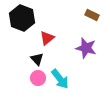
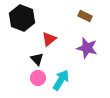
brown rectangle: moved 7 px left, 1 px down
red triangle: moved 2 px right, 1 px down
purple star: moved 1 px right
cyan arrow: moved 1 px right, 1 px down; rotated 110 degrees counterclockwise
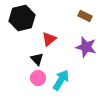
black hexagon: rotated 25 degrees clockwise
purple star: moved 1 px left, 1 px up
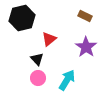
purple star: rotated 20 degrees clockwise
cyan arrow: moved 6 px right
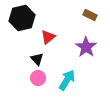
brown rectangle: moved 5 px right, 1 px up
red triangle: moved 1 px left, 2 px up
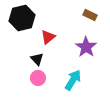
cyan arrow: moved 6 px right
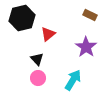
red triangle: moved 3 px up
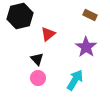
black hexagon: moved 2 px left, 2 px up
cyan arrow: moved 2 px right
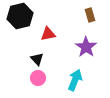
brown rectangle: rotated 48 degrees clockwise
red triangle: rotated 28 degrees clockwise
cyan arrow: rotated 10 degrees counterclockwise
